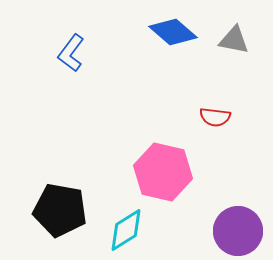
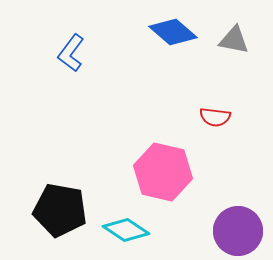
cyan diamond: rotated 66 degrees clockwise
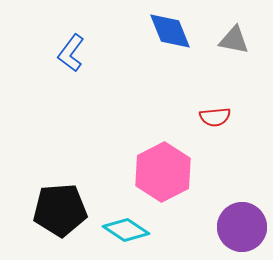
blue diamond: moved 3 px left, 1 px up; rotated 27 degrees clockwise
red semicircle: rotated 12 degrees counterclockwise
pink hexagon: rotated 20 degrees clockwise
black pentagon: rotated 14 degrees counterclockwise
purple circle: moved 4 px right, 4 px up
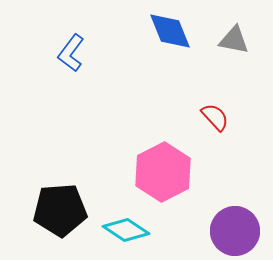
red semicircle: rotated 128 degrees counterclockwise
purple circle: moved 7 px left, 4 px down
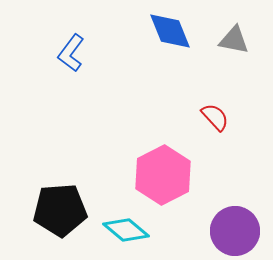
pink hexagon: moved 3 px down
cyan diamond: rotated 6 degrees clockwise
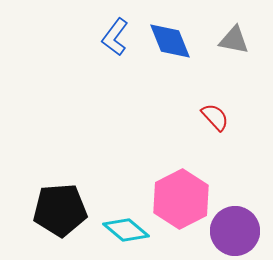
blue diamond: moved 10 px down
blue L-shape: moved 44 px right, 16 px up
pink hexagon: moved 18 px right, 24 px down
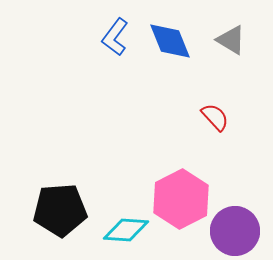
gray triangle: moved 3 px left; rotated 20 degrees clockwise
cyan diamond: rotated 36 degrees counterclockwise
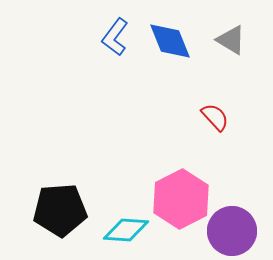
purple circle: moved 3 px left
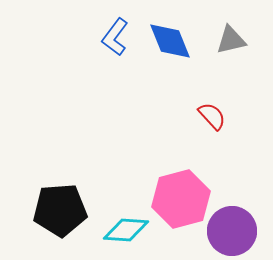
gray triangle: rotated 44 degrees counterclockwise
red semicircle: moved 3 px left, 1 px up
pink hexagon: rotated 12 degrees clockwise
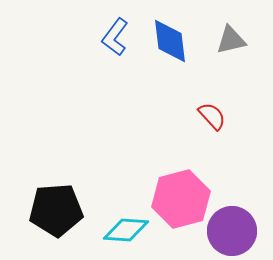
blue diamond: rotated 15 degrees clockwise
black pentagon: moved 4 px left
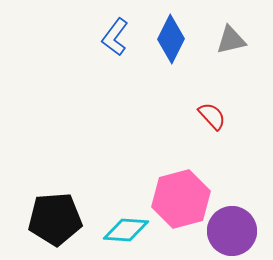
blue diamond: moved 1 px right, 2 px up; rotated 33 degrees clockwise
black pentagon: moved 1 px left, 9 px down
